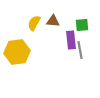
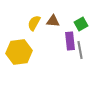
green square: moved 1 px left, 1 px up; rotated 24 degrees counterclockwise
purple rectangle: moved 1 px left, 1 px down
yellow hexagon: moved 2 px right
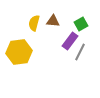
yellow semicircle: rotated 14 degrees counterclockwise
purple rectangle: rotated 42 degrees clockwise
gray line: moved 2 px down; rotated 36 degrees clockwise
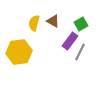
brown triangle: rotated 24 degrees clockwise
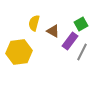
brown triangle: moved 10 px down
gray line: moved 2 px right
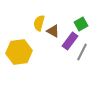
yellow semicircle: moved 5 px right
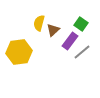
green square: rotated 24 degrees counterclockwise
brown triangle: moved 1 px up; rotated 48 degrees clockwise
gray line: rotated 24 degrees clockwise
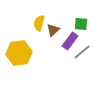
green square: rotated 32 degrees counterclockwise
yellow hexagon: moved 1 px down
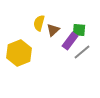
green square: moved 2 px left, 6 px down
yellow hexagon: rotated 15 degrees counterclockwise
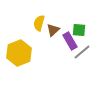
purple rectangle: rotated 66 degrees counterclockwise
